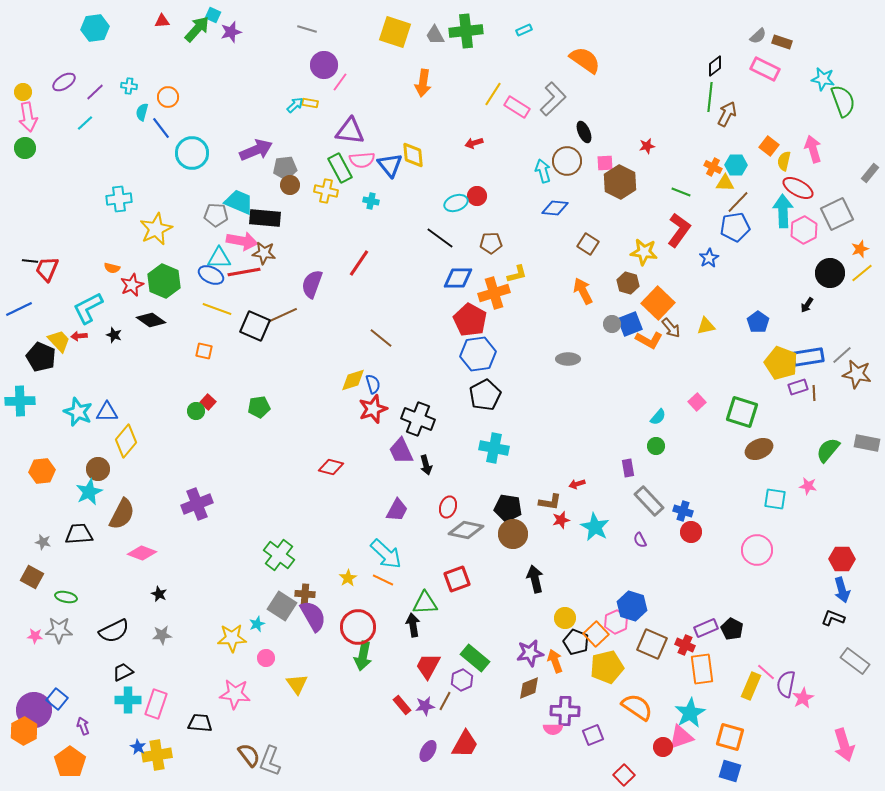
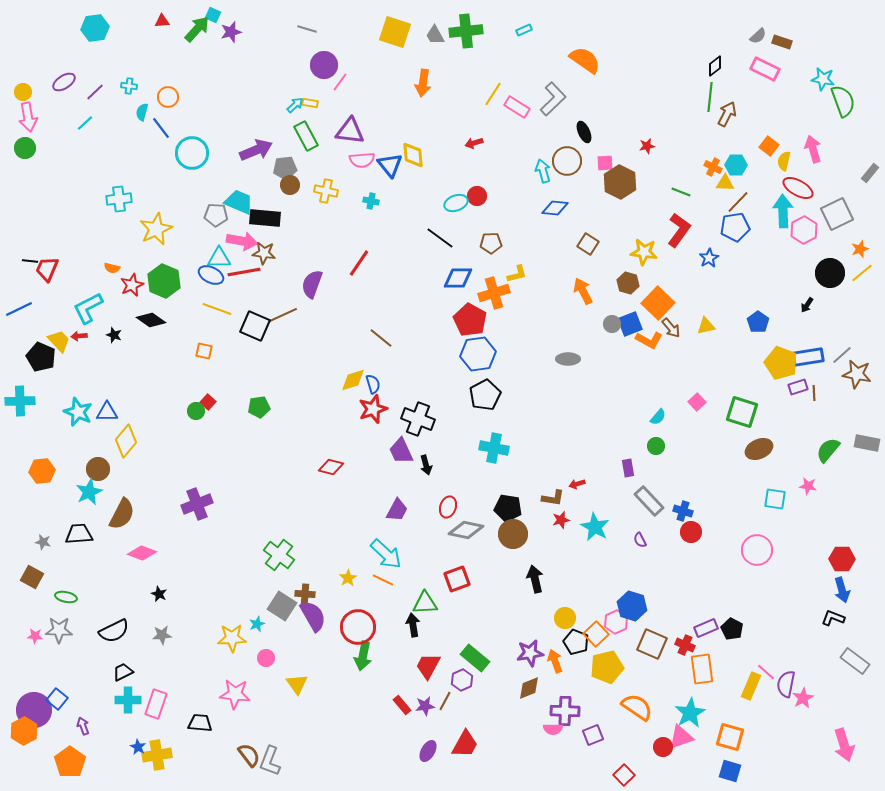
green rectangle at (340, 168): moved 34 px left, 32 px up
brown L-shape at (550, 502): moved 3 px right, 4 px up
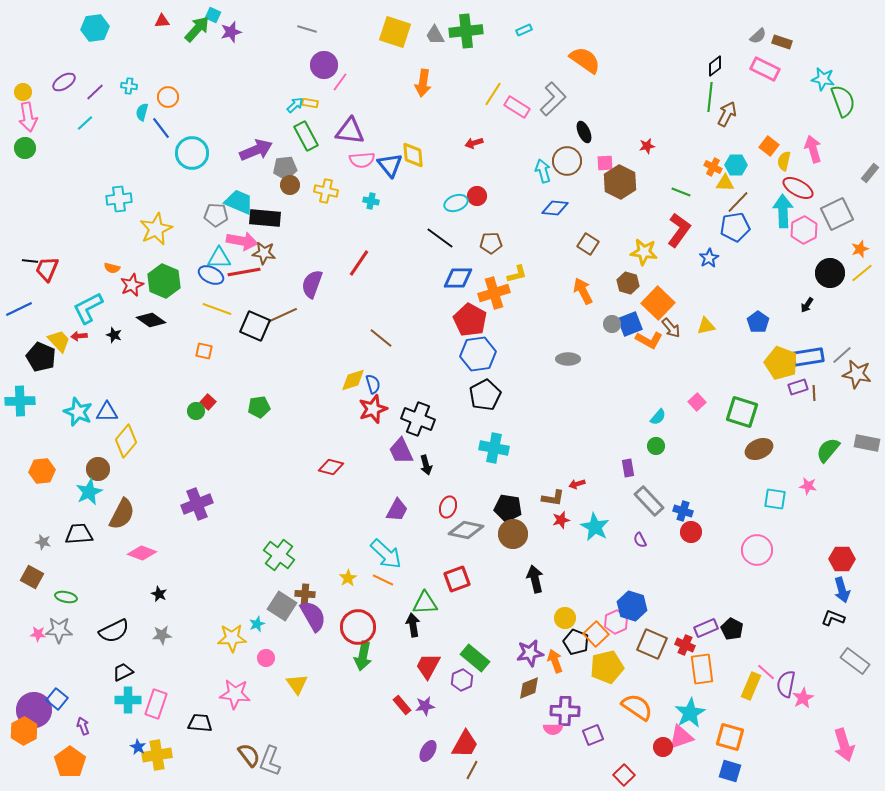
pink star at (35, 636): moved 3 px right, 2 px up
brown line at (445, 701): moved 27 px right, 69 px down
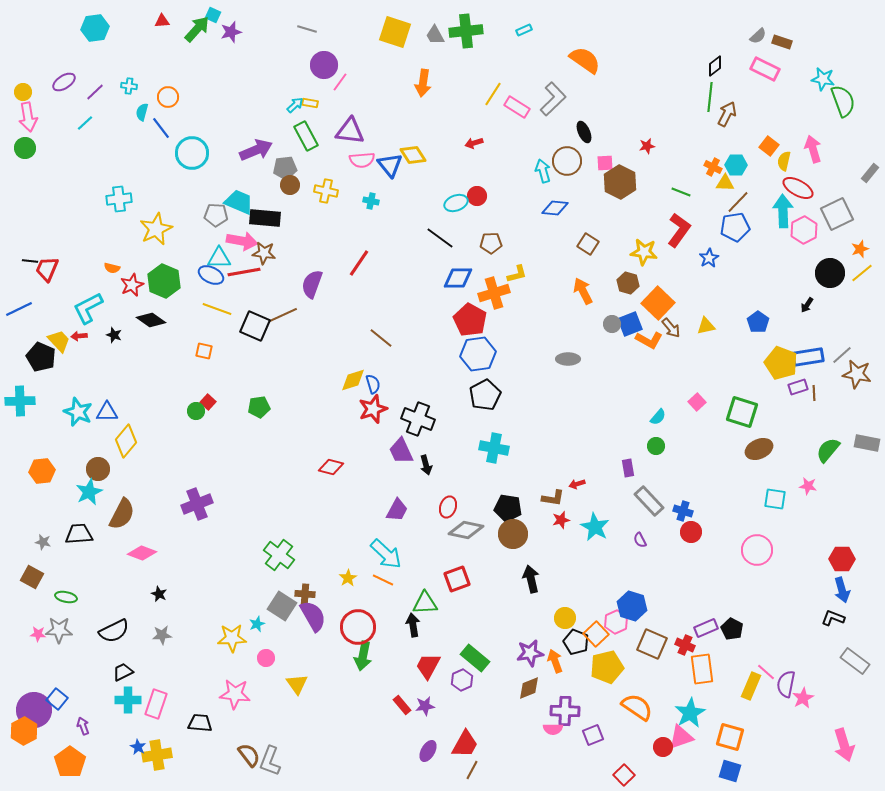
yellow diamond at (413, 155): rotated 28 degrees counterclockwise
black arrow at (535, 579): moved 4 px left
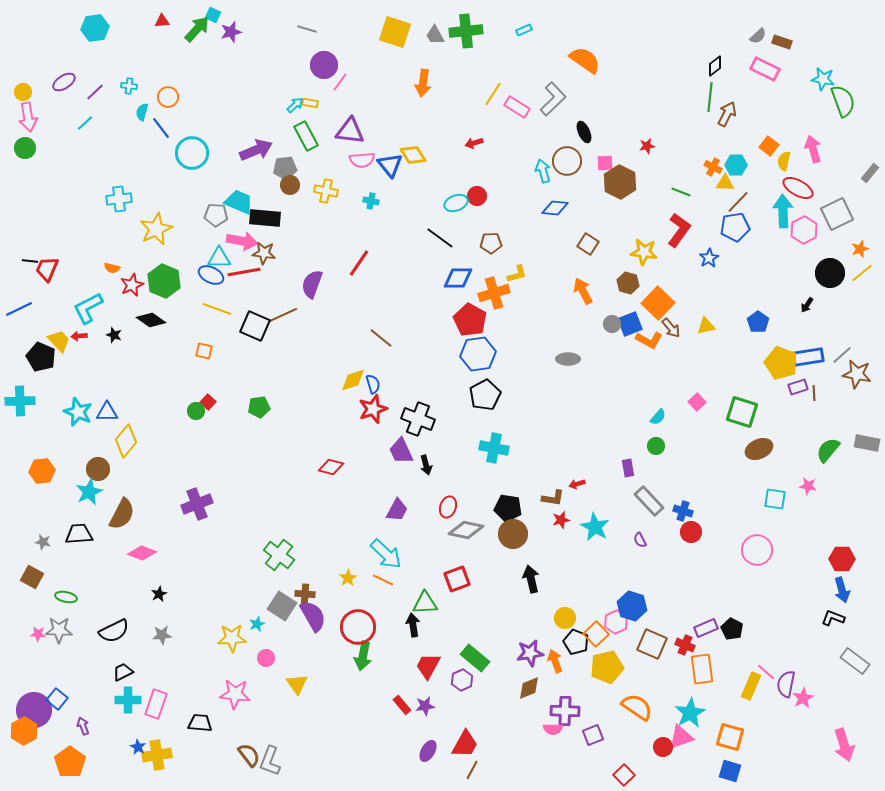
black star at (159, 594): rotated 21 degrees clockwise
